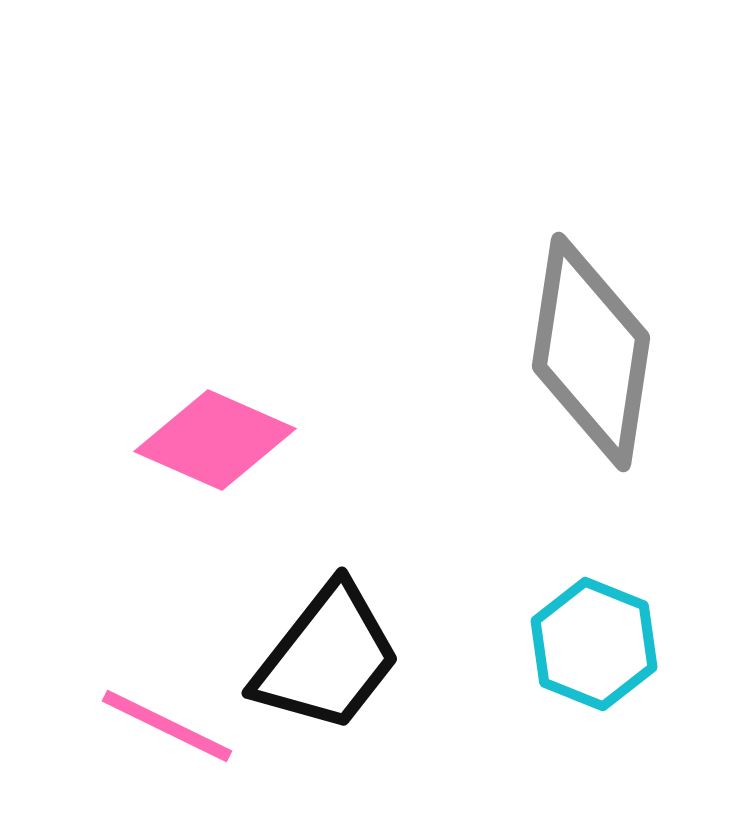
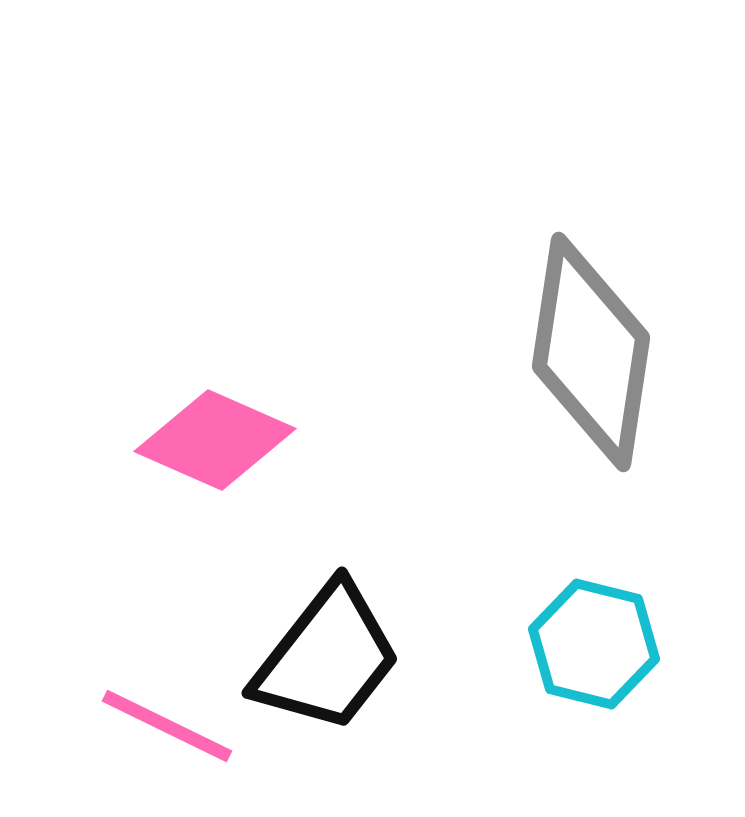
cyan hexagon: rotated 8 degrees counterclockwise
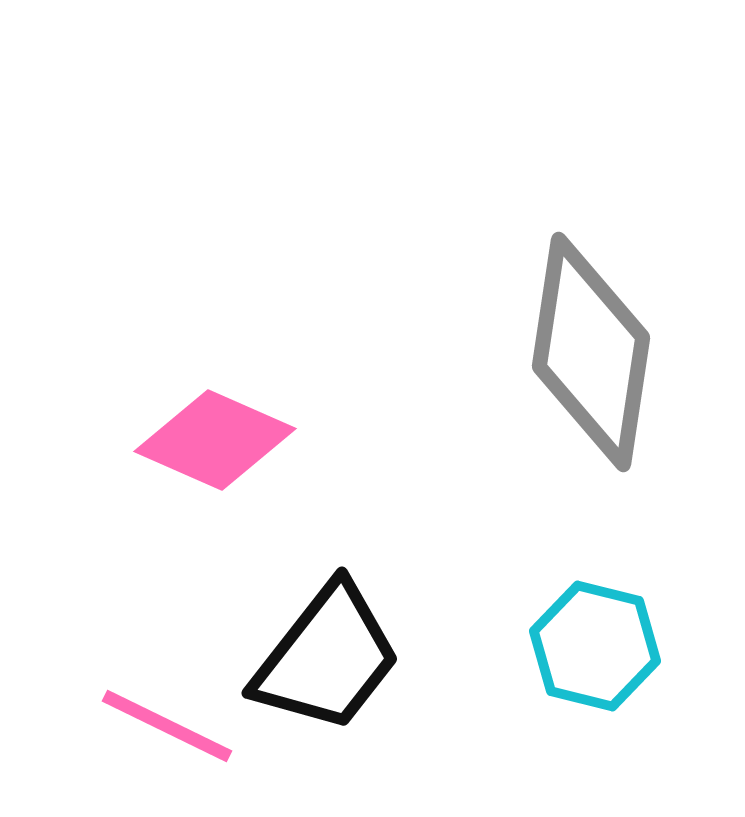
cyan hexagon: moved 1 px right, 2 px down
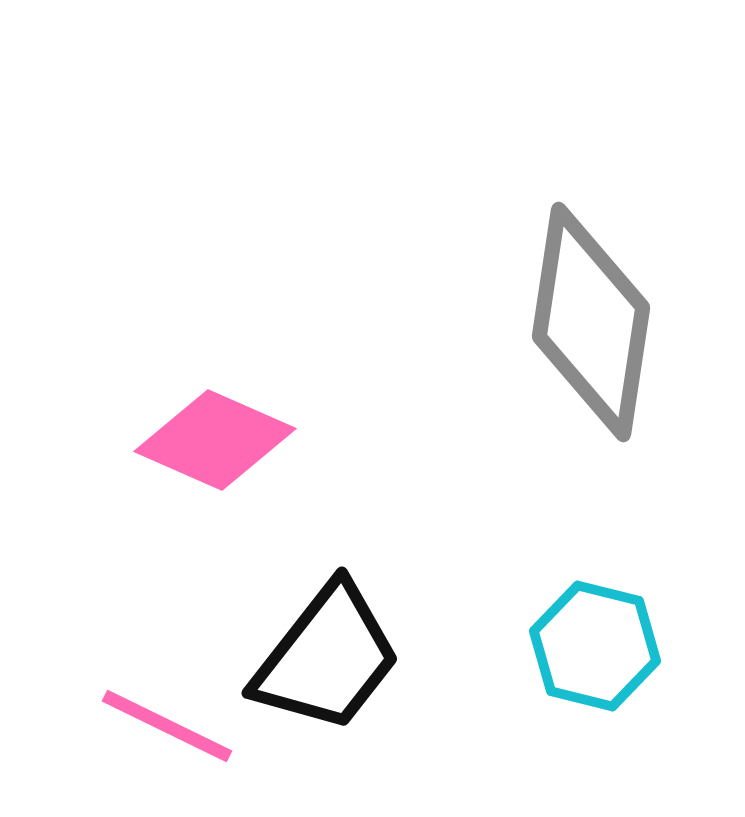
gray diamond: moved 30 px up
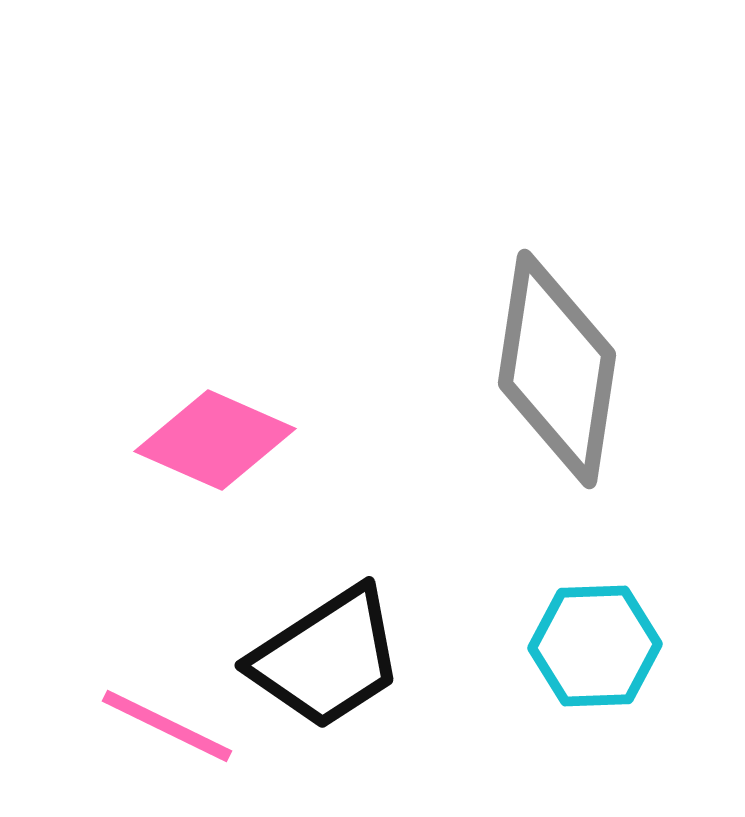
gray diamond: moved 34 px left, 47 px down
cyan hexagon: rotated 16 degrees counterclockwise
black trapezoid: rotated 19 degrees clockwise
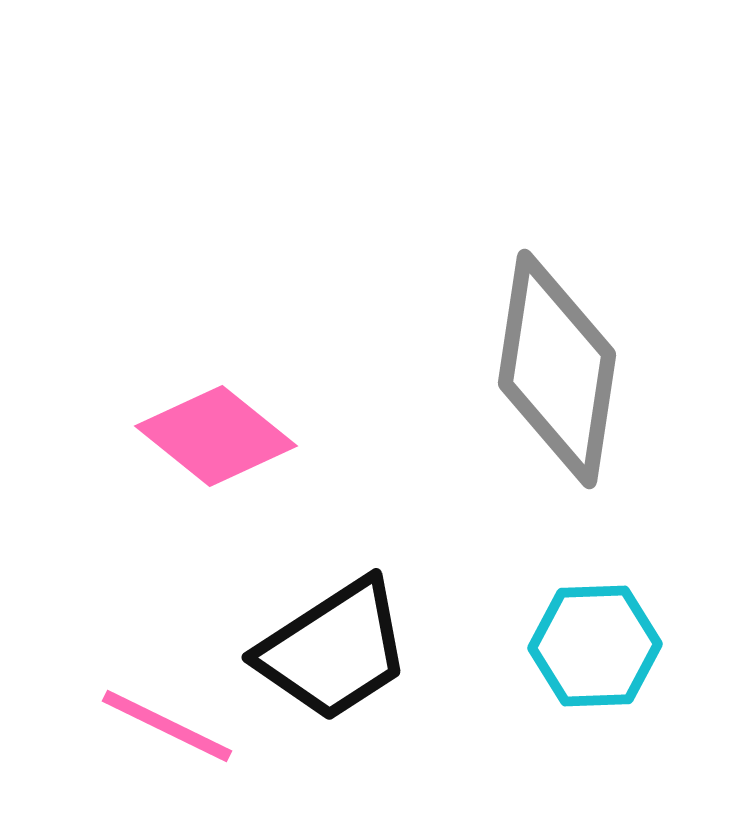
pink diamond: moved 1 px right, 4 px up; rotated 15 degrees clockwise
black trapezoid: moved 7 px right, 8 px up
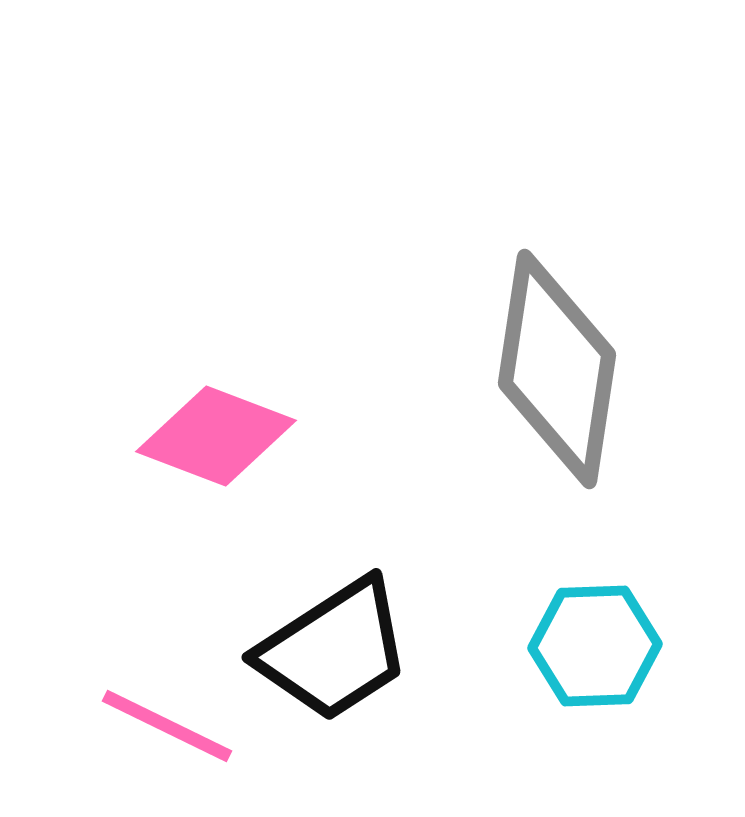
pink diamond: rotated 18 degrees counterclockwise
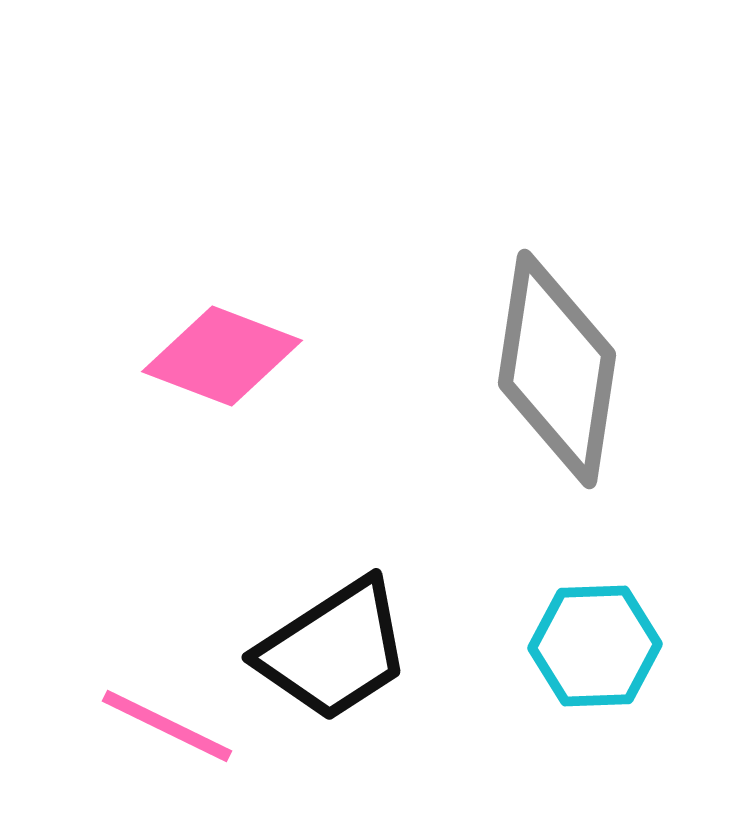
pink diamond: moved 6 px right, 80 px up
